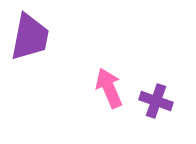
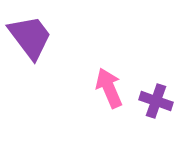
purple trapezoid: rotated 48 degrees counterclockwise
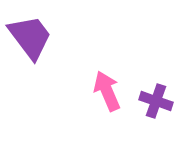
pink arrow: moved 2 px left, 3 px down
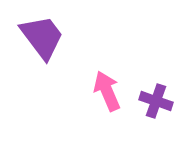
purple trapezoid: moved 12 px right
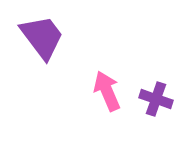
purple cross: moved 2 px up
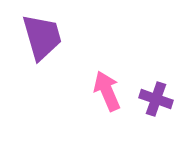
purple trapezoid: rotated 21 degrees clockwise
